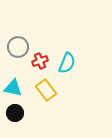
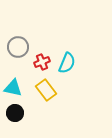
red cross: moved 2 px right, 1 px down
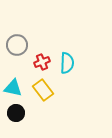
gray circle: moved 1 px left, 2 px up
cyan semicircle: rotated 20 degrees counterclockwise
yellow rectangle: moved 3 px left
black circle: moved 1 px right
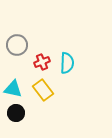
cyan triangle: moved 1 px down
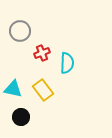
gray circle: moved 3 px right, 14 px up
red cross: moved 9 px up
black circle: moved 5 px right, 4 px down
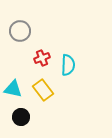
red cross: moved 5 px down
cyan semicircle: moved 1 px right, 2 px down
